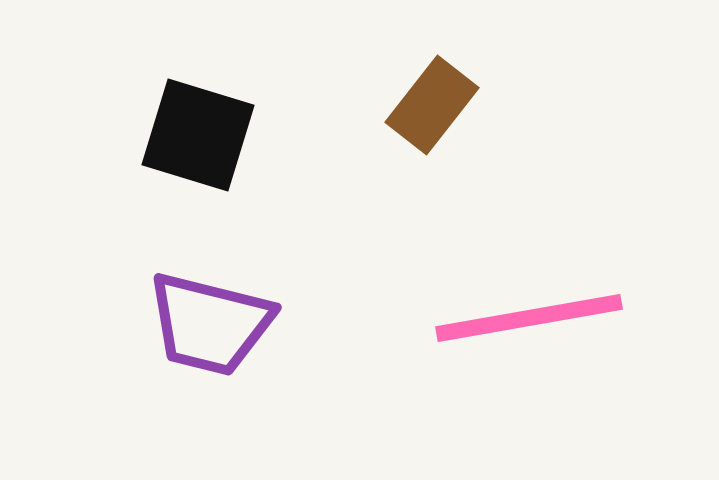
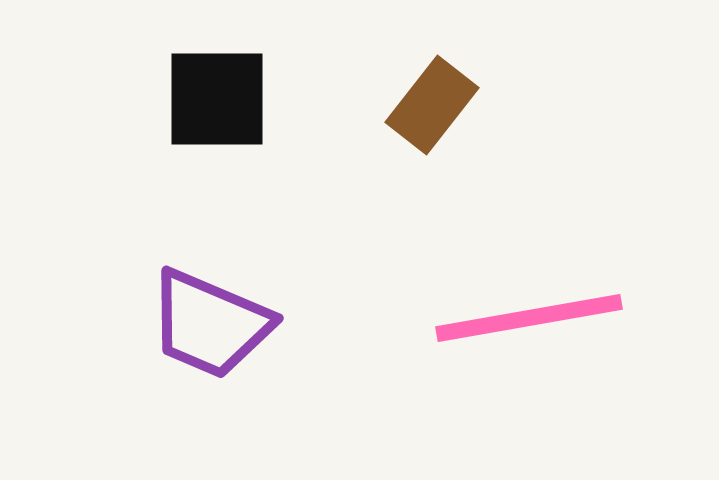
black square: moved 19 px right, 36 px up; rotated 17 degrees counterclockwise
purple trapezoid: rotated 9 degrees clockwise
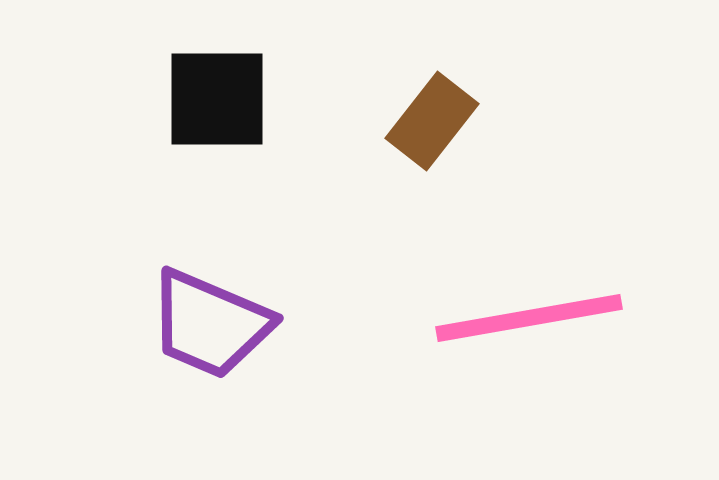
brown rectangle: moved 16 px down
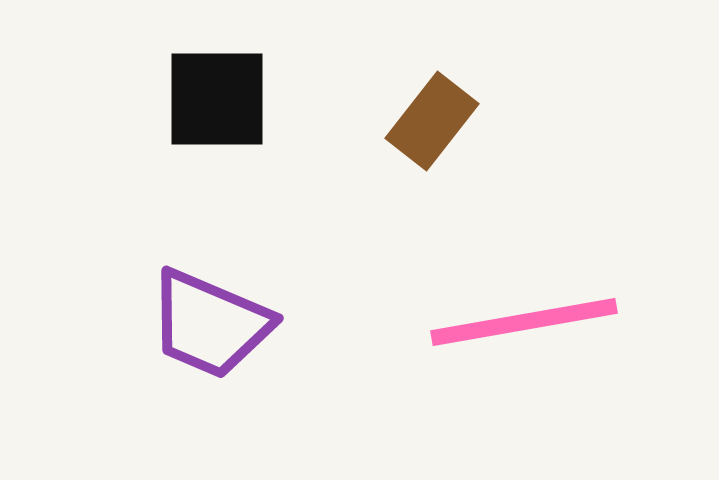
pink line: moved 5 px left, 4 px down
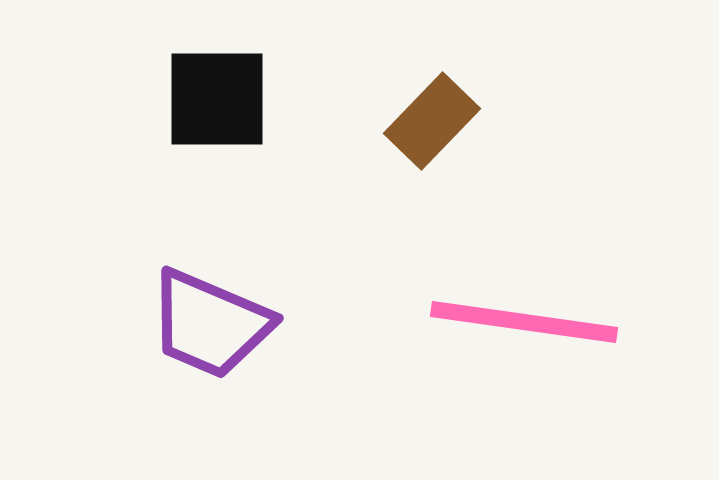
brown rectangle: rotated 6 degrees clockwise
pink line: rotated 18 degrees clockwise
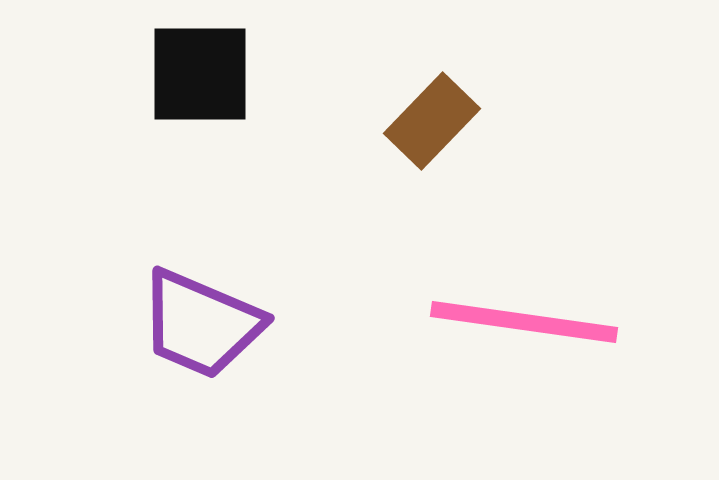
black square: moved 17 px left, 25 px up
purple trapezoid: moved 9 px left
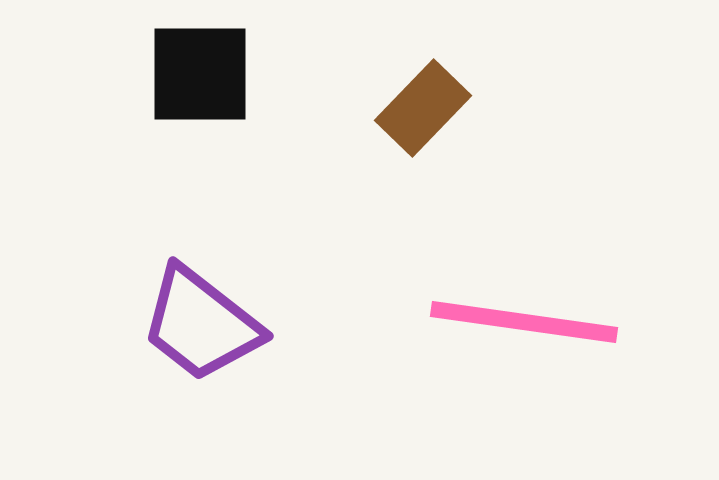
brown rectangle: moved 9 px left, 13 px up
purple trapezoid: rotated 15 degrees clockwise
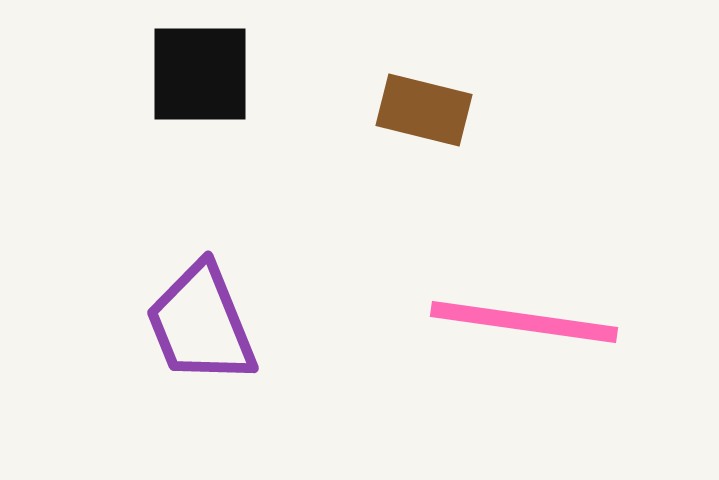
brown rectangle: moved 1 px right, 2 px down; rotated 60 degrees clockwise
purple trapezoid: rotated 30 degrees clockwise
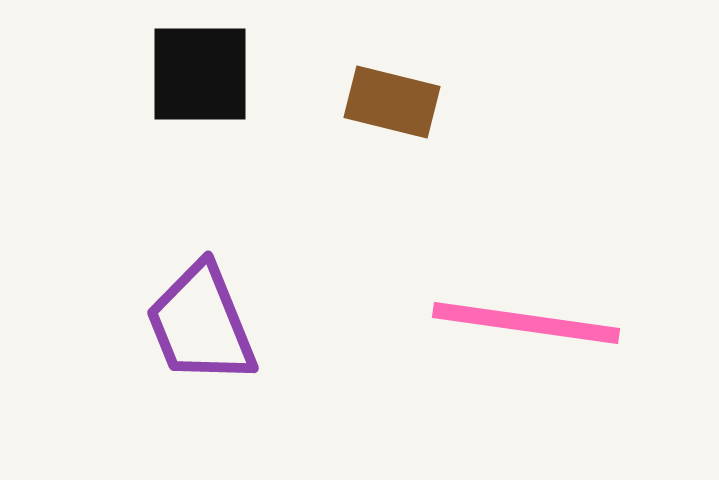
brown rectangle: moved 32 px left, 8 px up
pink line: moved 2 px right, 1 px down
